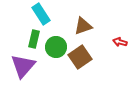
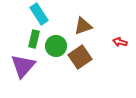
cyan rectangle: moved 2 px left
green circle: moved 1 px up
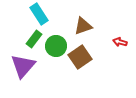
green rectangle: rotated 24 degrees clockwise
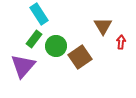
brown triangle: moved 20 px right; rotated 42 degrees counterclockwise
red arrow: moved 1 px right; rotated 80 degrees clockwise
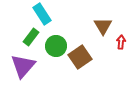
cyan rectangle: moved 3 px right
green rectangle: moved 3 px left, 2 px up
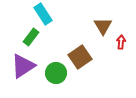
cyan rectangle: moved 1 px right
green circle: moved 27 px down
purple triangle: rotated 16 degrees clockwise
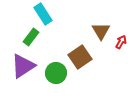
brown triangle: moved 2 px left, 5 px down
red arrow: rotated 24 degrees clockwise
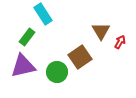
green rectangle: moved 4 px left
red arrow: moved 1 px left
purple triangle: rotated 20 degrees clockwise
green circle: moved 1 px right, 1 px up
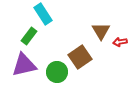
green rectangle: moved 2 px right, 1 px up
red arrow: rotated 128 degrees counterclockwise
purple triangle: moved 1 px right, 1 px up
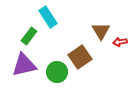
cyan rectangle: moved 5 px right, 3 px down
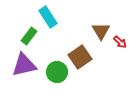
red arrow: rotated 128 degrees counterclockwise
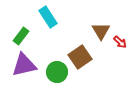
green rectangle: moved 8 px left
